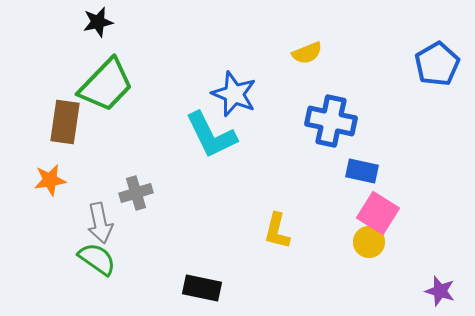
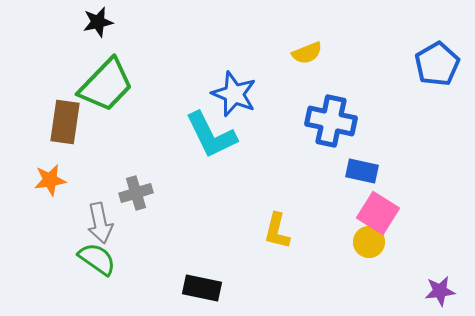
purple star: rotated 24 degrees counterclockwise
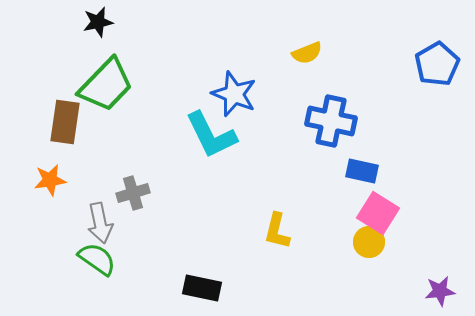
gray cross: moved 3 px left
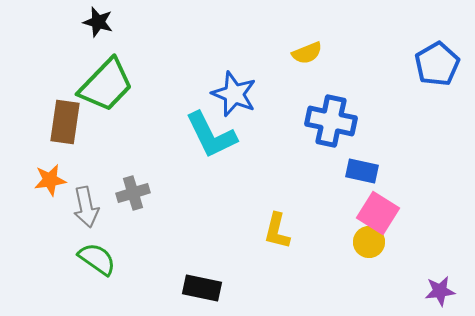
black star: rotated 28 degrees clockwise
gray arrow: moved 14 px left, 16 px up
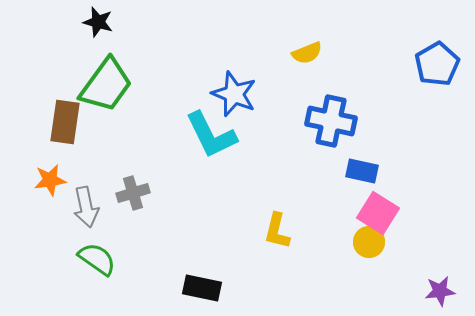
green trapezoid: rotated 8 degrees counterclockwise
